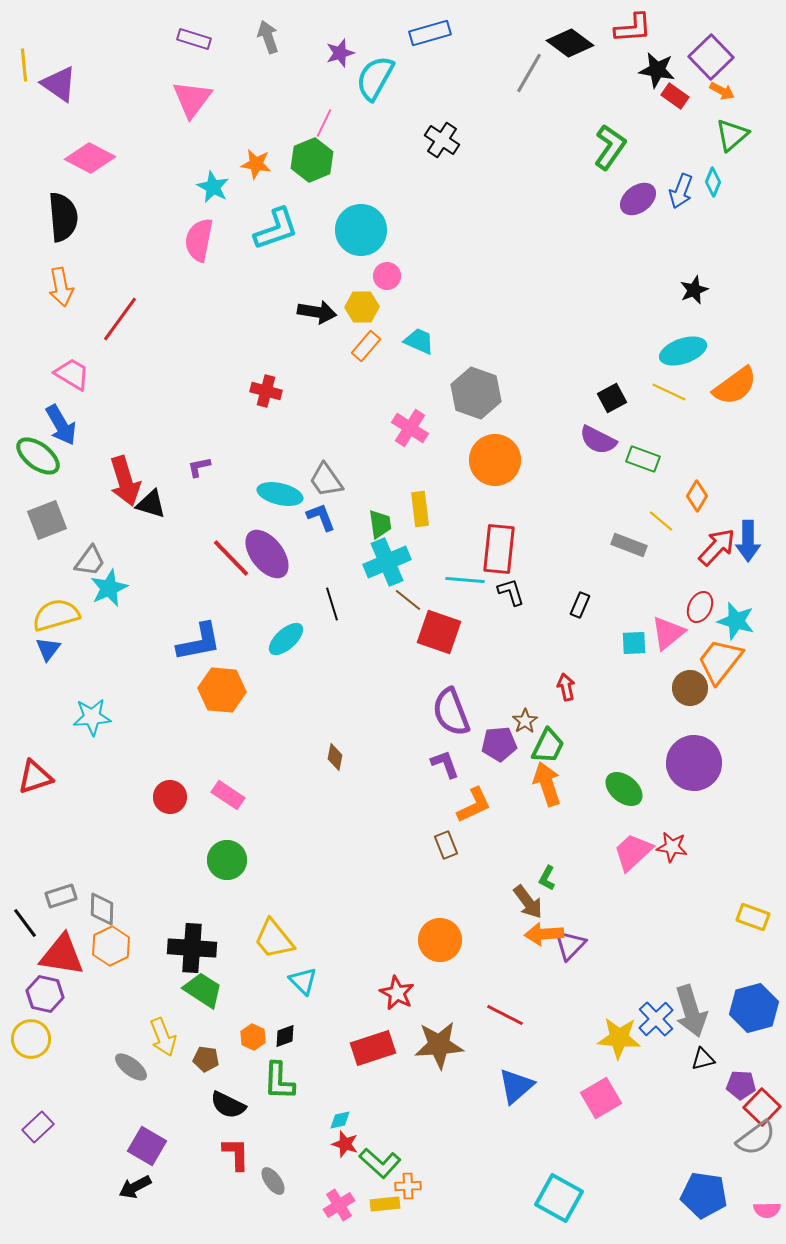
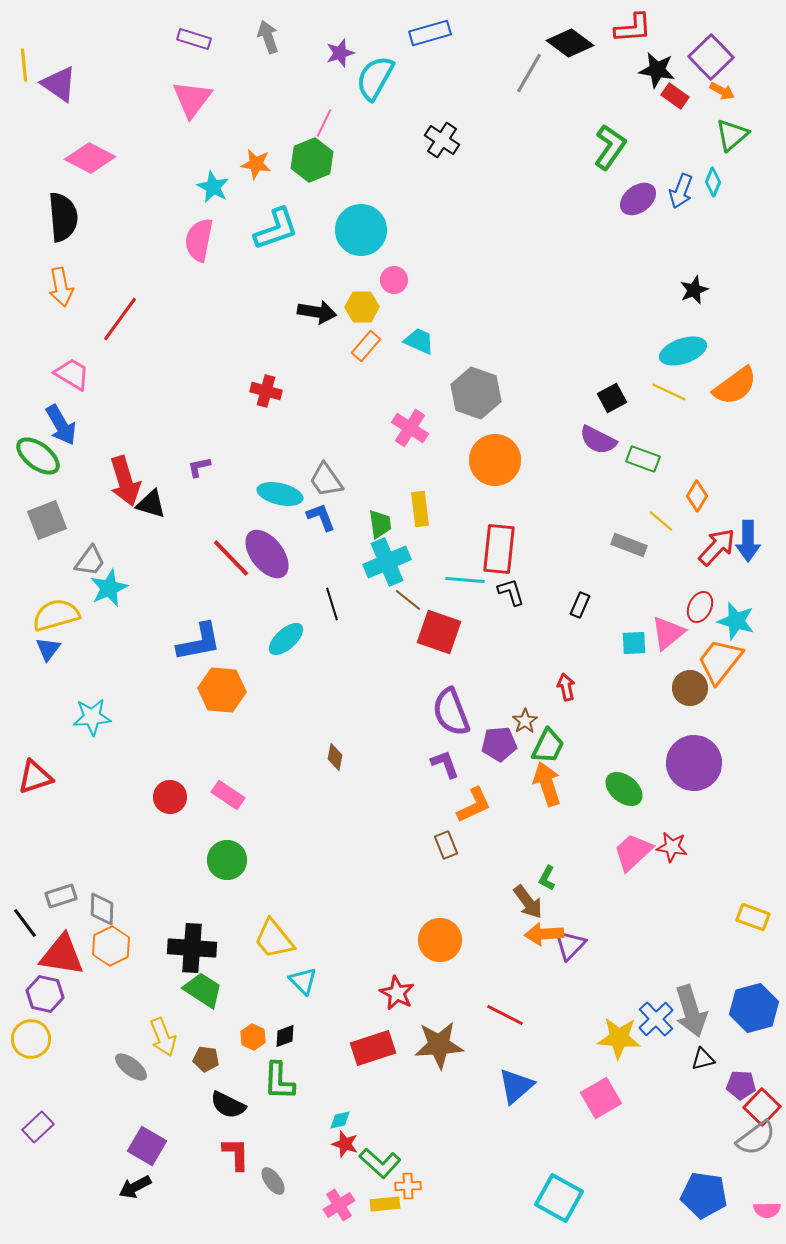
pink circle at (387, 276): moved 7 px right, 4 px down
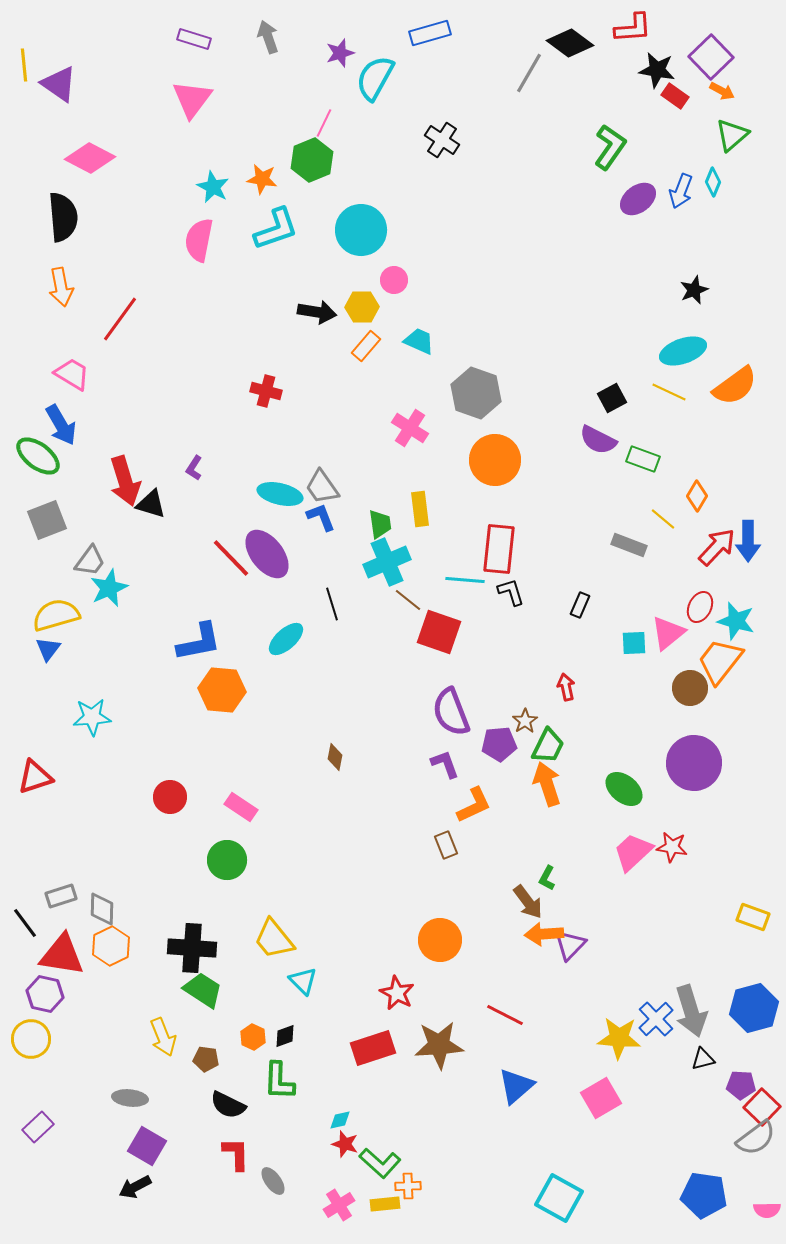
orange star at (256, 164): moved 6 px right, 15 px down
purple L-shape at (199, 467): moved 5 px left, 1 px down; rotated 45 degrees counterclockwise
gray trapezoid at (326, 480): moved 4 px left, 7 px down
yellow line at (661, 521): moved 2 px right, 2 px up
pink rectangle at (228, 795): moved 13 px right, 12 px down
gray ellipse at (131, 1067): moved 1 px left, 31 px down; rotated 32 degrees counterclockwise
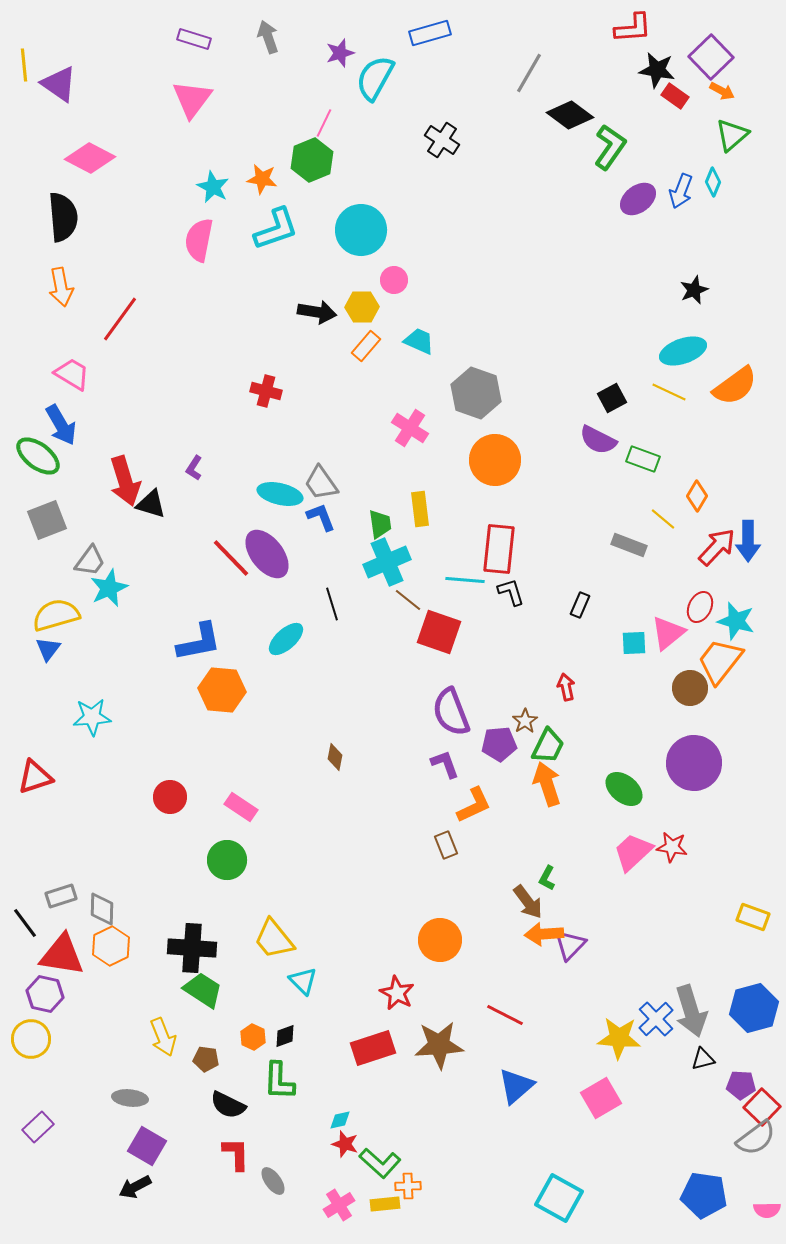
black diamond at (570, 43): moved 72 px down
gray trapezoid at (322, 487): moved 1 px left, 4 px up
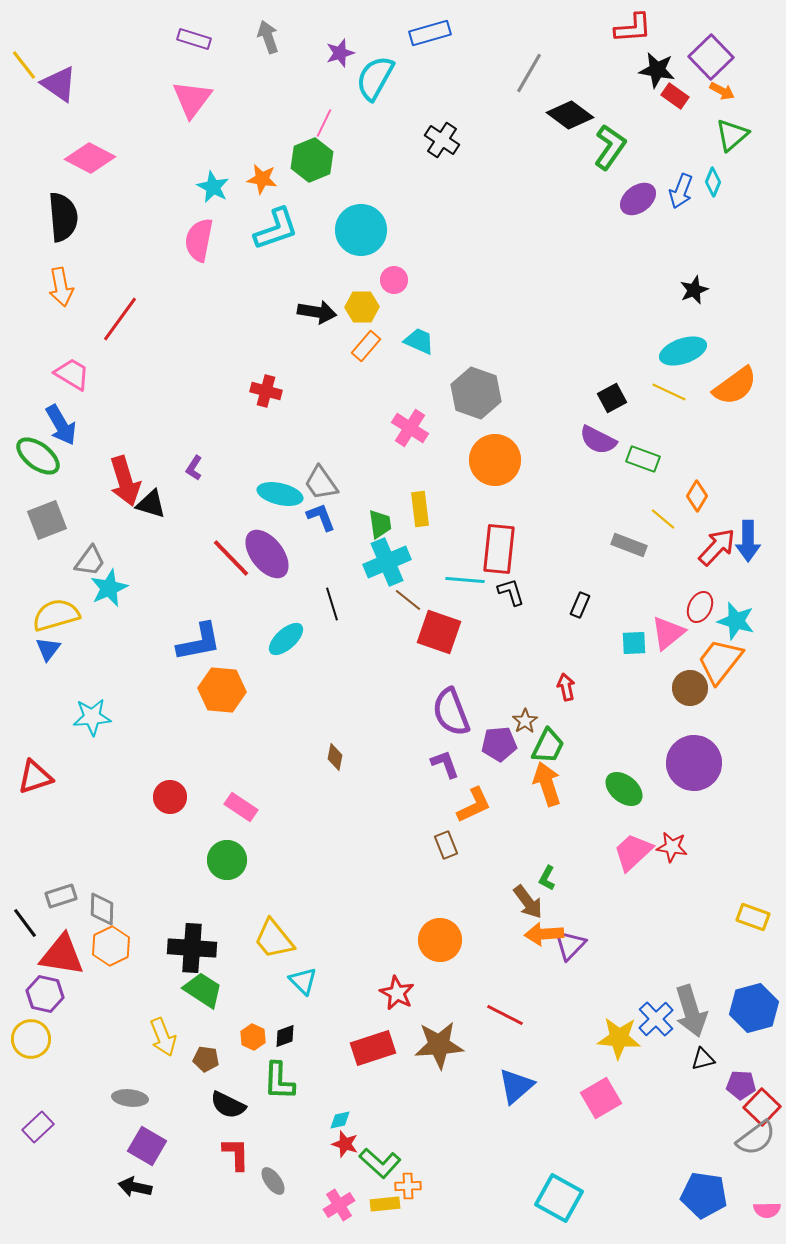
yellow line at (24, 65): rotated 32 degrees counterclockwise
black arrow at (135, 1187): rotated 40 degrees clockwise
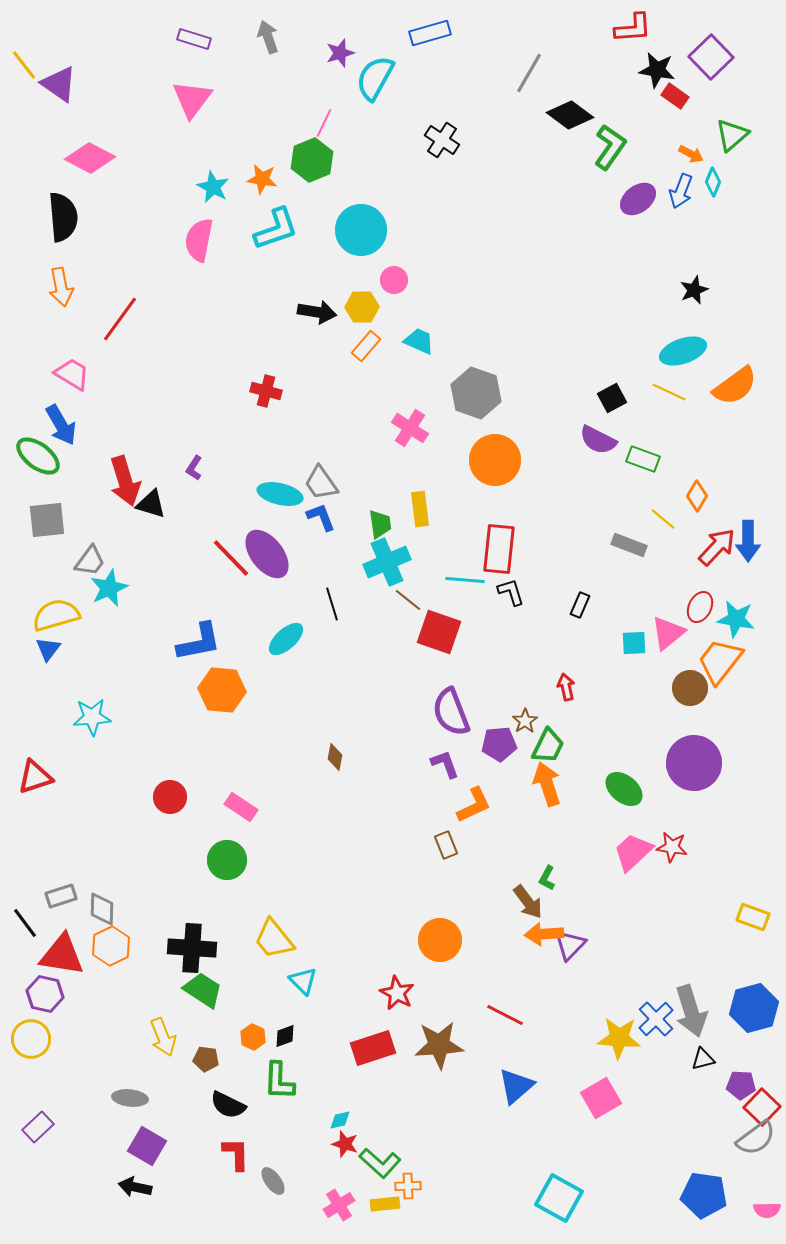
orange arrow at (722, 91): moved 31 px left, 63 px down
gray square at (47, 520): rotated 15 degrees clockwise
cyan star at (736, 621): moved 2 px up; rotated 6 degrees counterclockwise
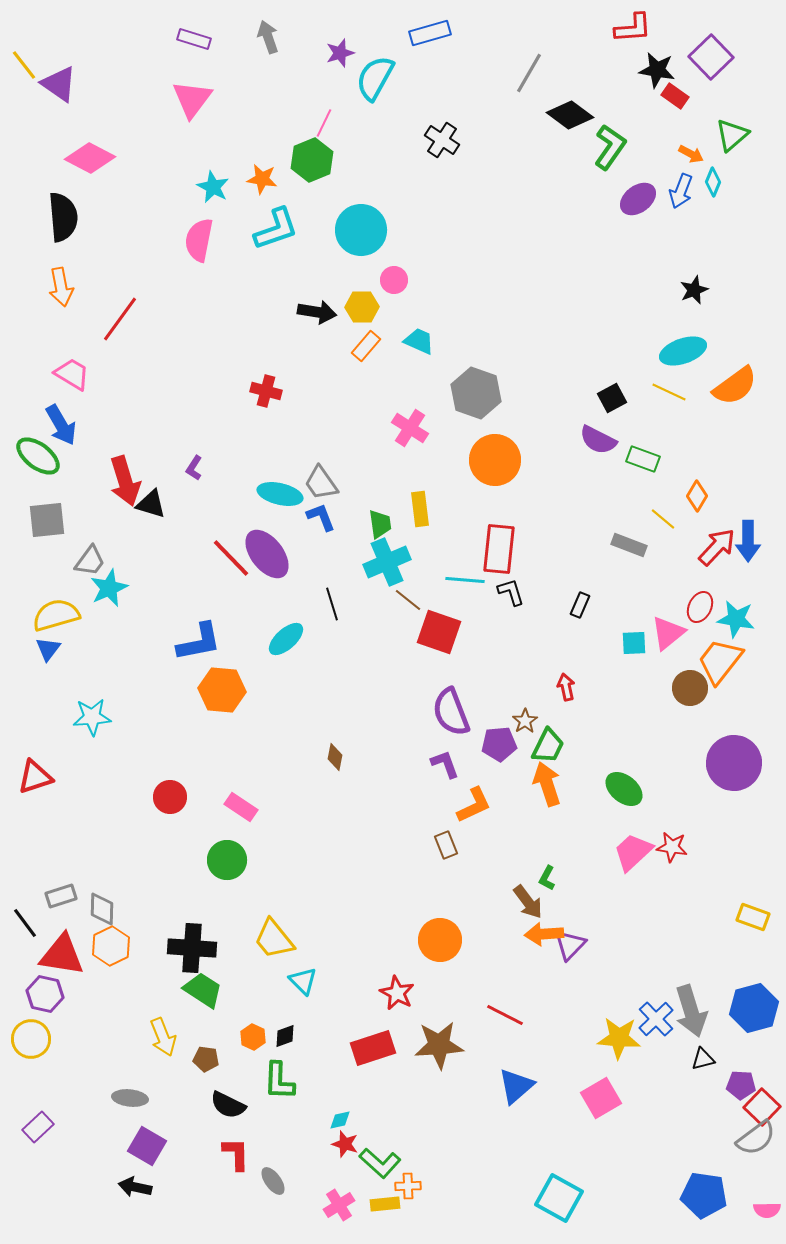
purple circle at (694, 763): moved 40 px right
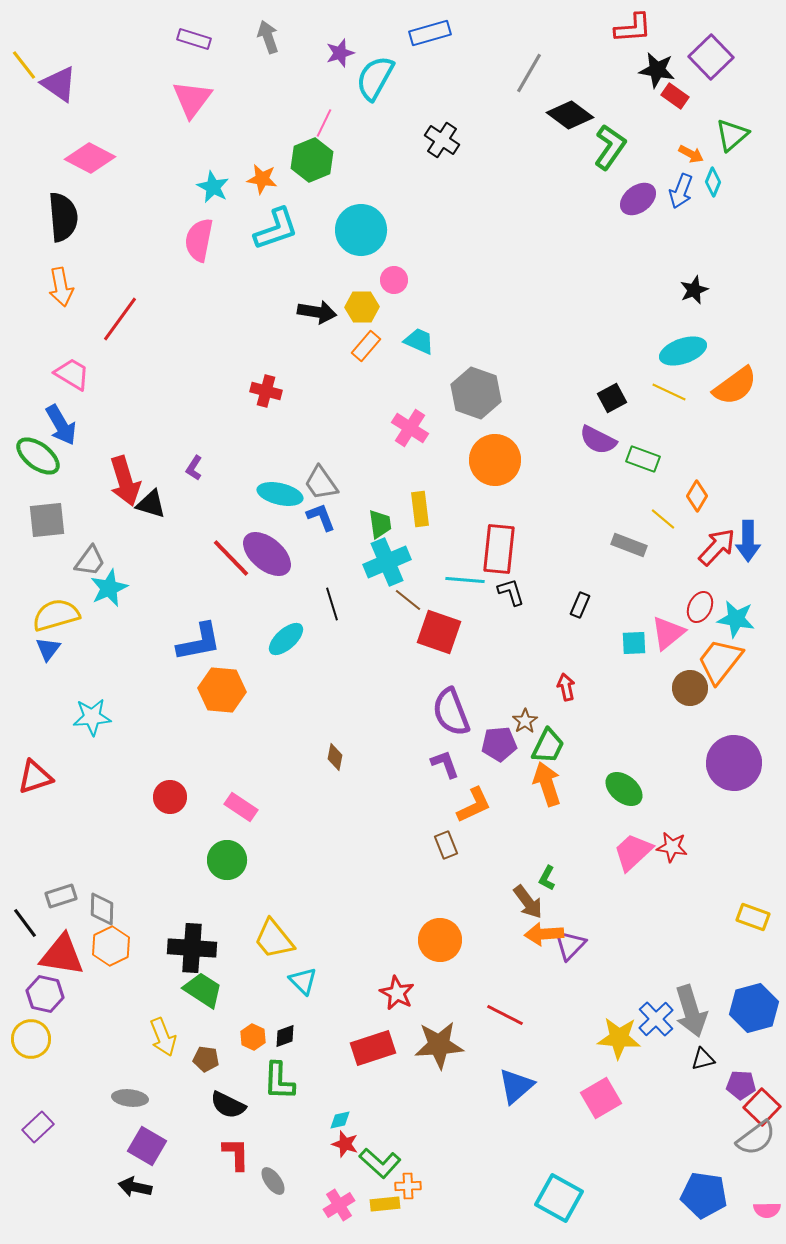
purple ellipse at (267, 554): rotated 12 degrees counterclockwise
